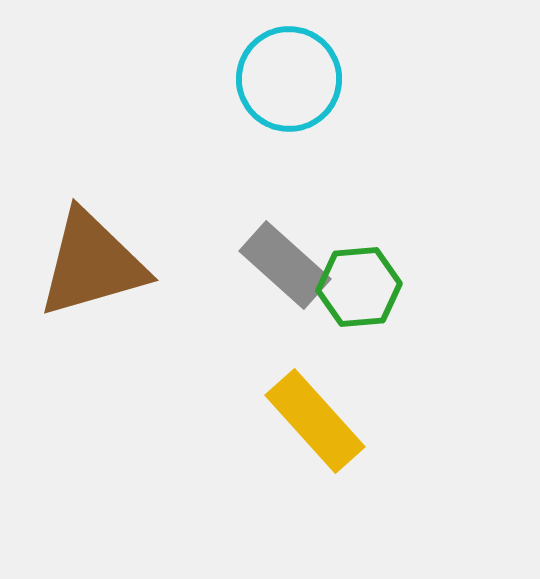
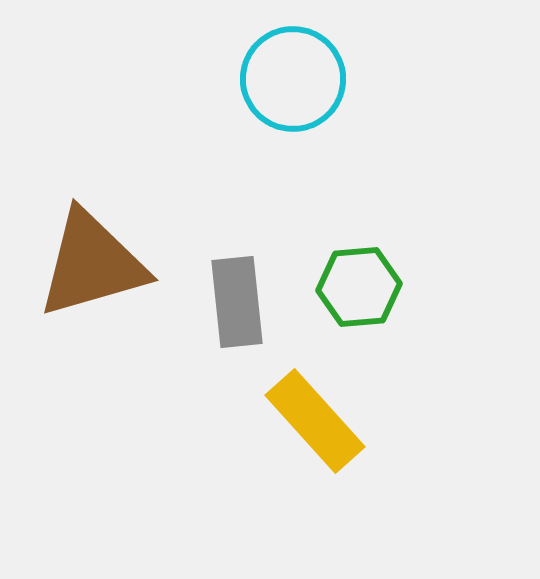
cyan circle: moved 4 px right
gray rectangle: moved 48 px left, 37 px down; rotated 42 degrees clockwise
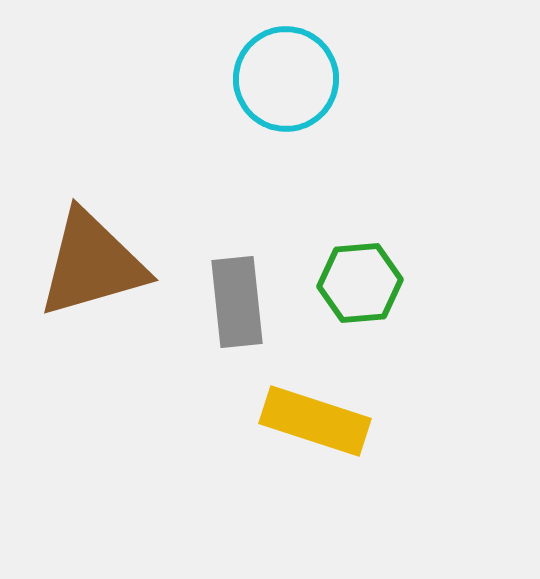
cyan circle: moved 7 px left
green hexagon: moved 1 px right, 4 px up
yellow rectangle: rotated 30 degrees counterclockwise
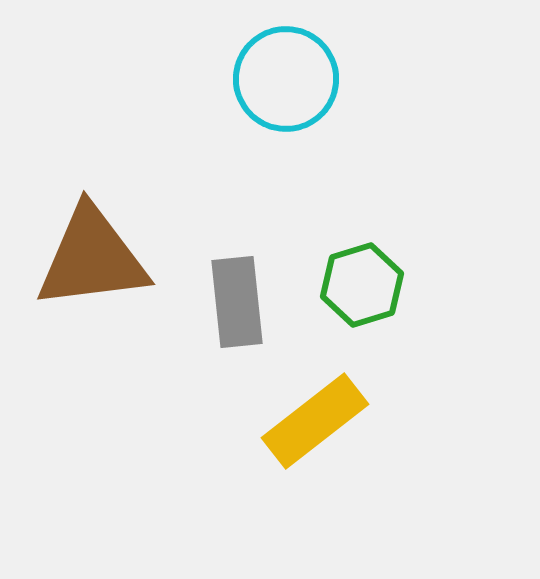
brown triangle: moved 6 px up; rotated 9 degrees clockwise
green hexagon: moved 2 px right, 2 px down; rotated 12 degrees counterclockwise
yellow rectangle: rotated 56 degrees counterclockwise
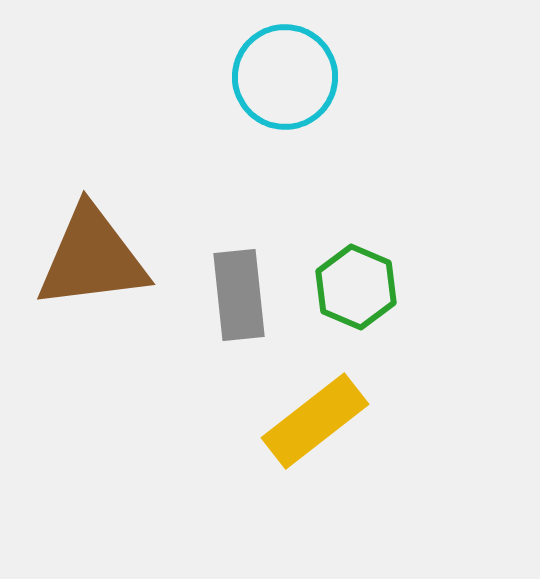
cyan circle: moved 1 px left, 2 px up
green hexagon: moved 6 px left, 2 px down; rotated 20 degrees counterclockwise
gray rectangle: moved 2 px right, 7 px up
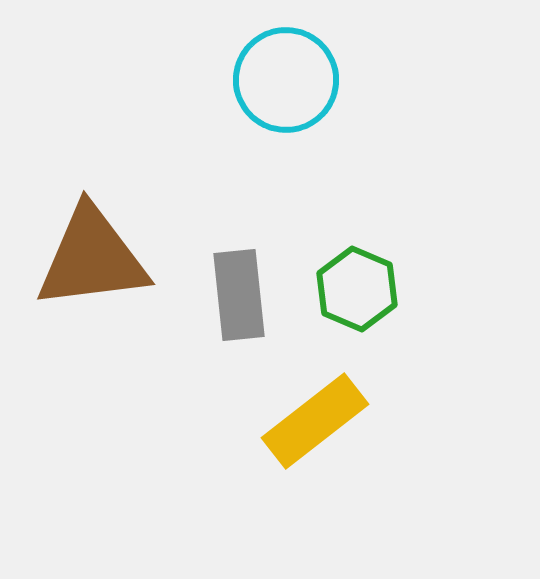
cyan circle: moved 1 px right, 3 px down
green hexagon: moved 1 px right, 2 px down
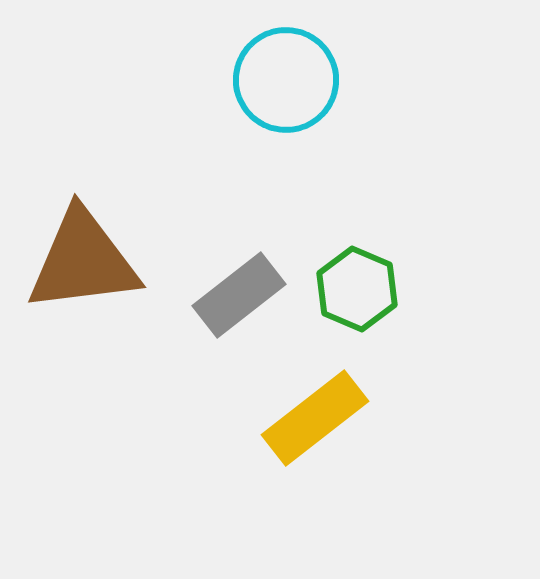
brown triangle: moved 9 px left, 3 px down
gray rectangle: rotated 58 degrees clockwise
yellow rectangle: moved 3 px up
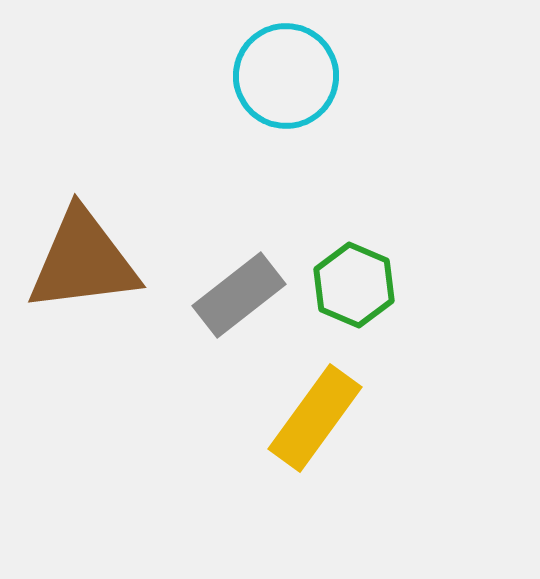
cyan circle: moved 4 px up
green hexagon: moved 3 px left, 4 px up
yellow rectangle: rotated 16 degrees counterclockwise
